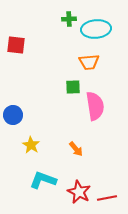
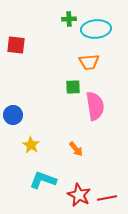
red star: moved 3 px down
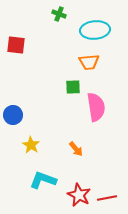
green cross: moved 10 px left, 5 px up; rotated 24 degrees clockwise
cyan ellipse: moved 1 px left, 1 px down
pink semicircle: moved 1 px right, 1 px down
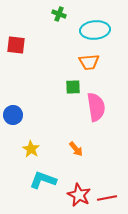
yellow star: moved 4 px down
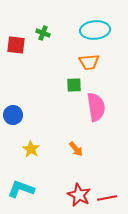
green cross: moved 16 px left, 19 px down
green square: moved 1 px right, 2 px up
cyan L-shape: moved 22 px left, 9 px down
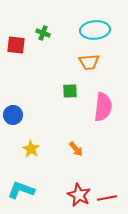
green square: moved 4 px left, 6 px down
pink semicircle: moved 7 px right; rotated 16 degrees clockwise
cyan L-shape: moved 1 px down
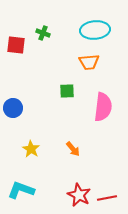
green square: moved 3 px left
blue circle: moved 7 px up
orange arrow: moved 3 px left
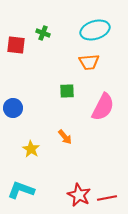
cyan ellipse: rotated 12 degrees counterclockwise
pink semicircle: rotated 20 degrees clockwise
orange arrow: moved 8 px left, 12 px up
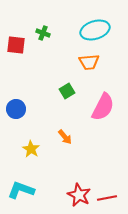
green square: rotated 28 degrees counterclockwise
blue circle: moved 3 px right, 1 px down
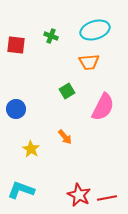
green cross: moved 8 px right, 3 px down
